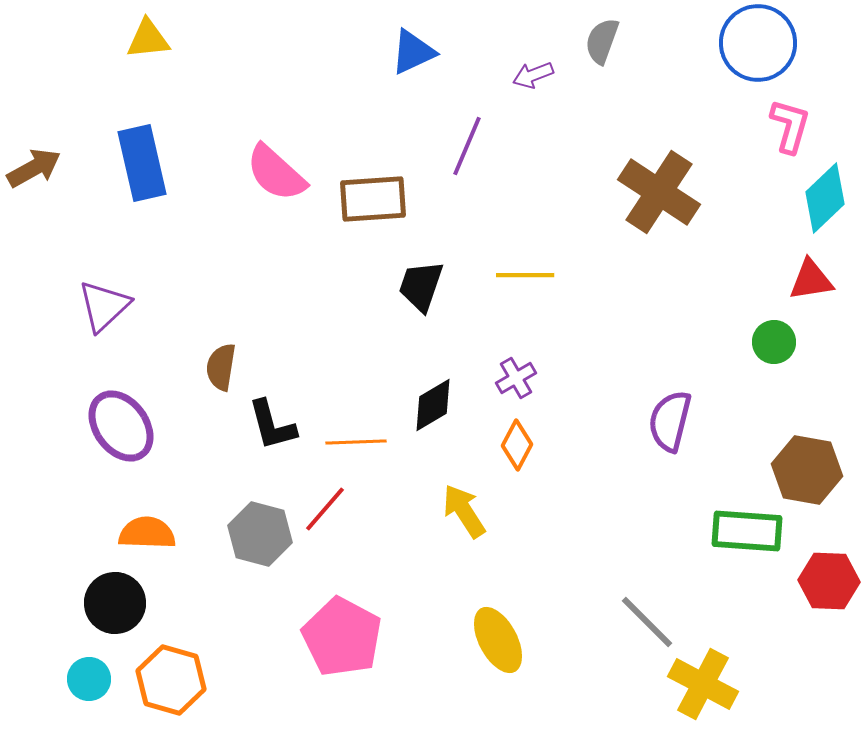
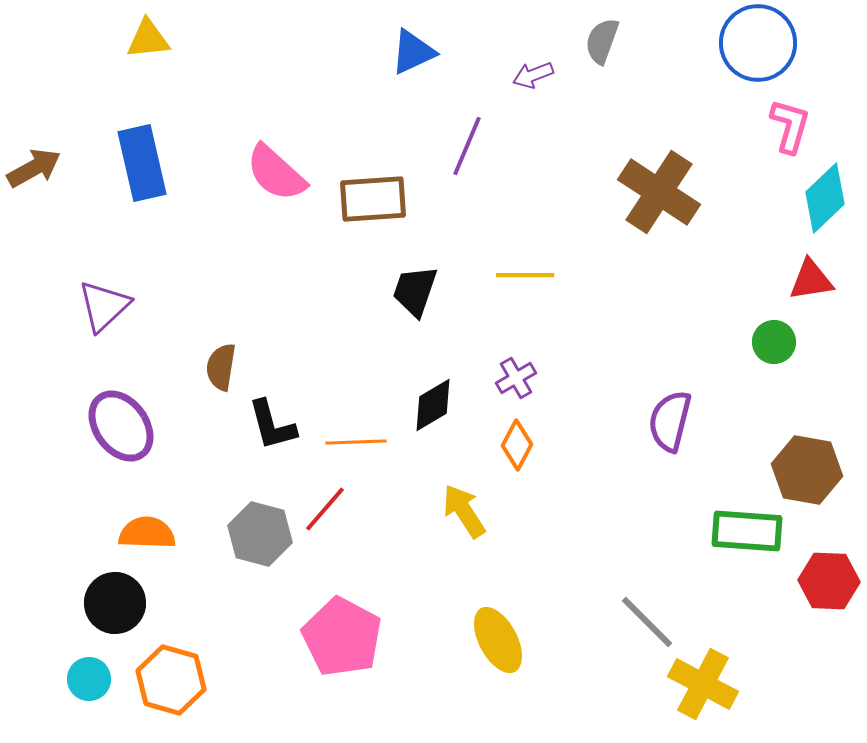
black trapezoid: moved 6 px left, 5 px down
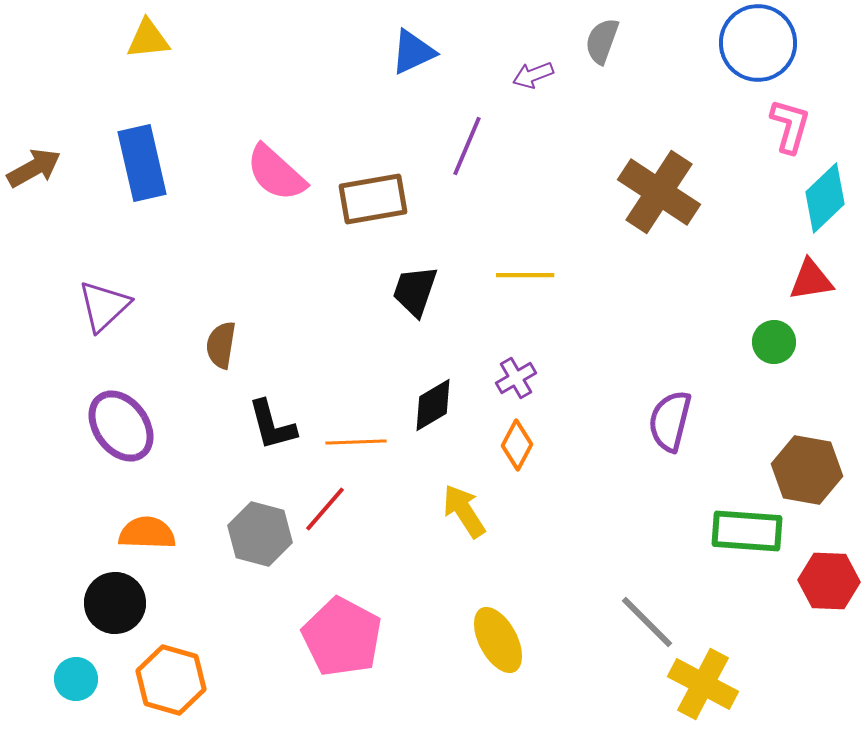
brown rectangle: rotated 6 degrees counterclockwise
brown semicircle: moved 22 px up
cyan circle: moved 13 px left
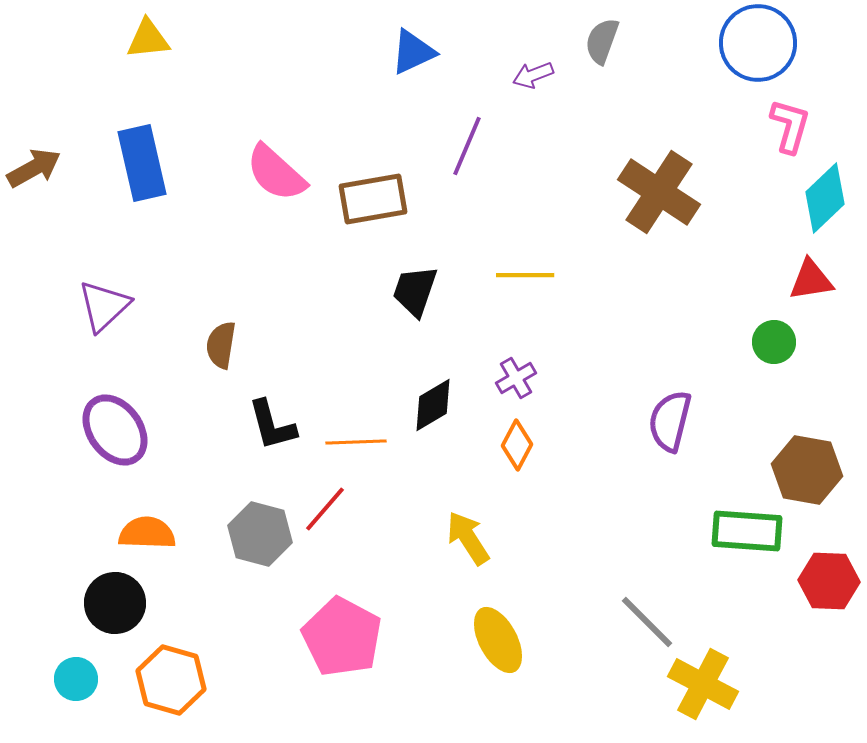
purple ellipse: moved 6 px left, 4 px down
yellow arrow: moved 4 px right, 27 px down
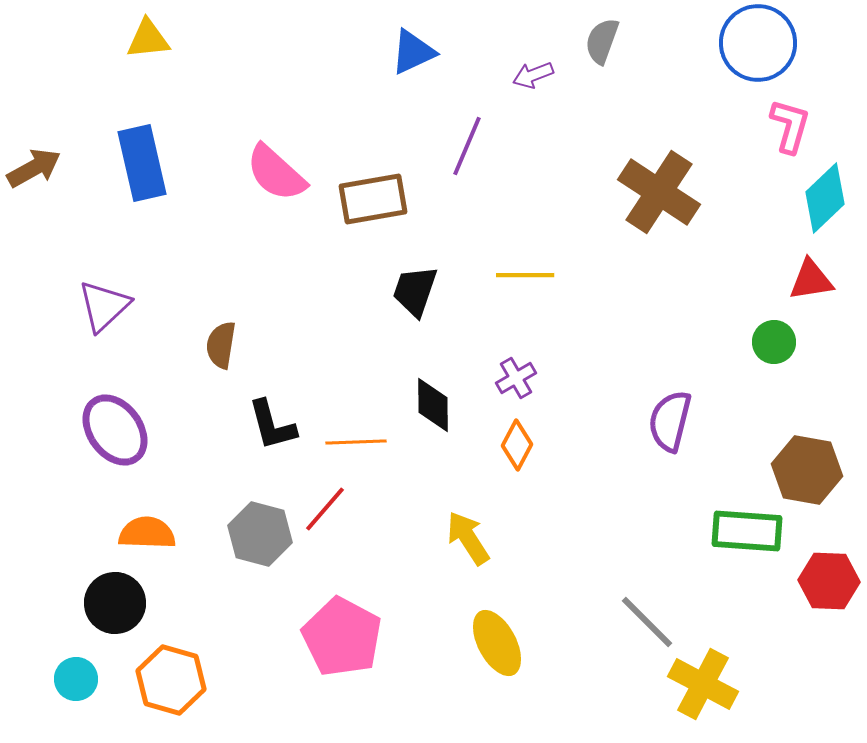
black diamond: rotated 60 degrees counterclockwise
yellow ellipse: moved 1 px left, 3 px down
